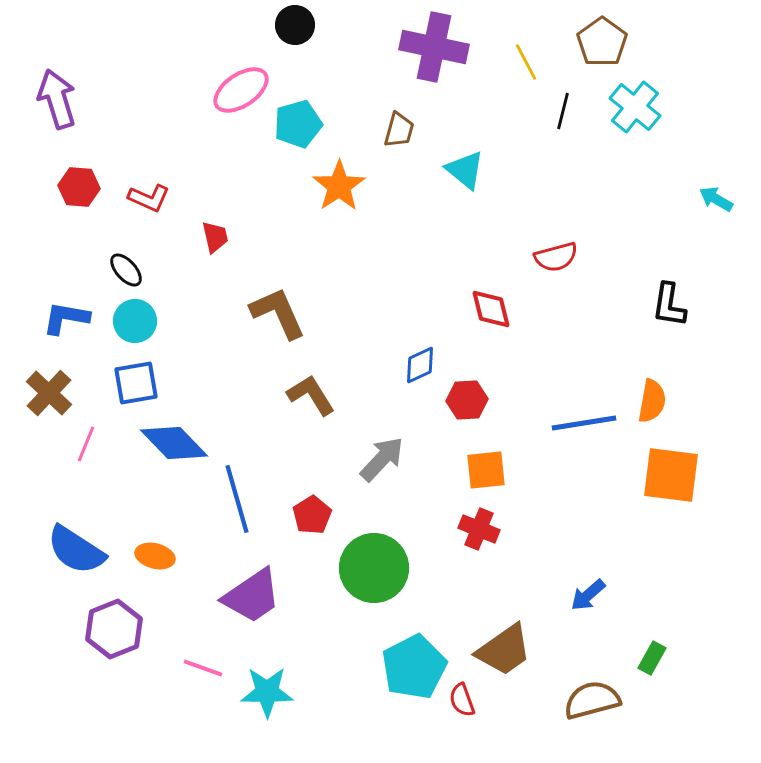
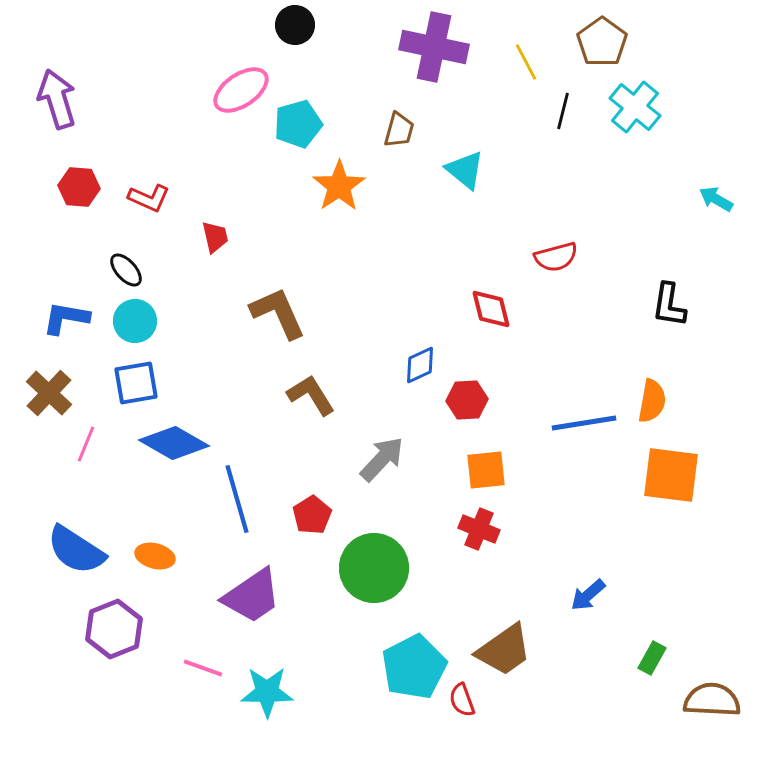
blue diamond at (174, 443): rotated 16 degrees counterclockwise
brown semicircle at (592, 700): moved 120 px right; rotated 18 degrees clockwise
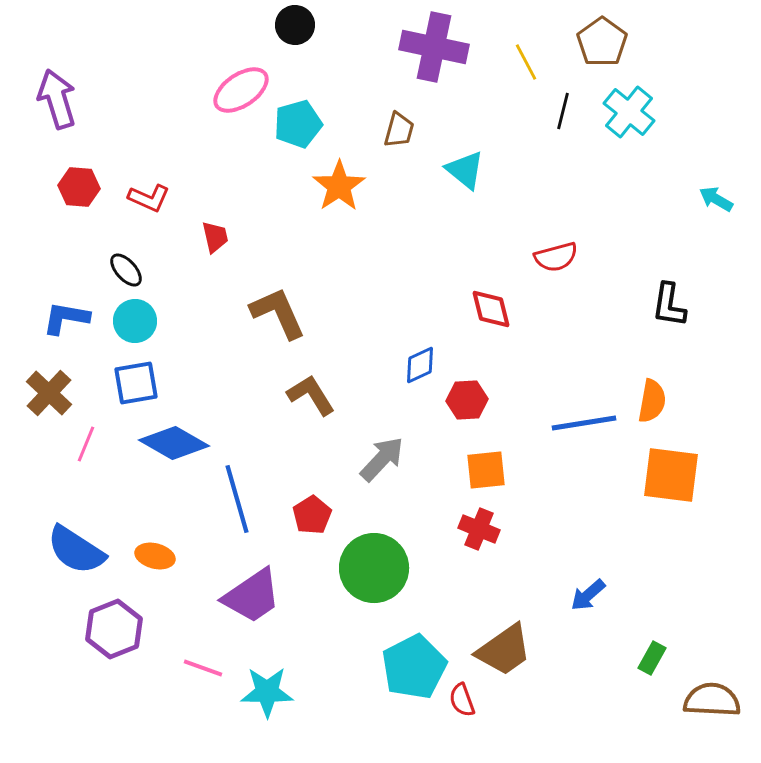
cyan cross at (635, 107): moved 6 px left, 5 px down
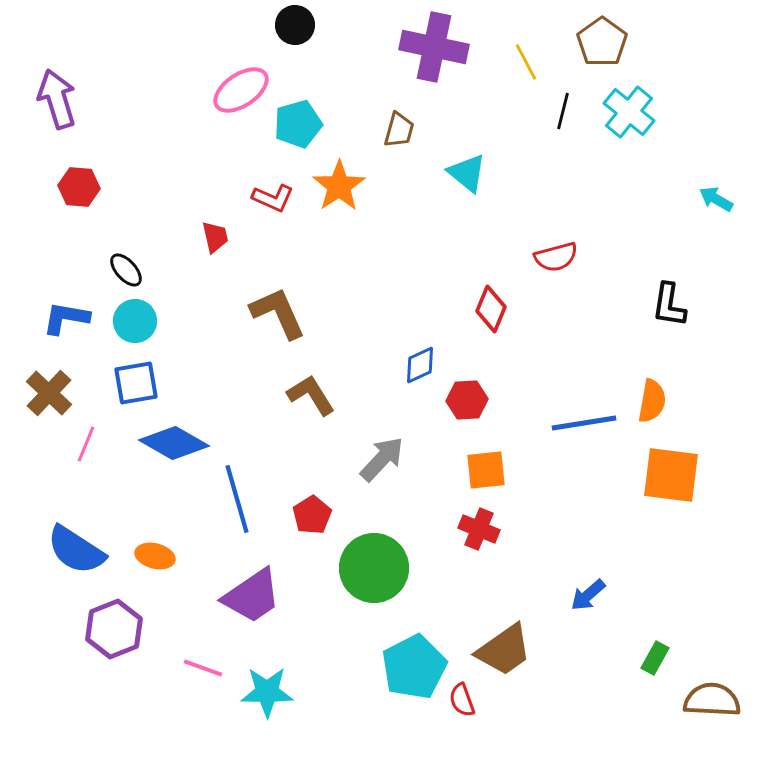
cyan triangle at (465, 170): moved 2 px right, 3 px down
red L-shape at (149, 198): moved 124 px right
red diamond at (491, 309): rotated 36 degrees clockwise
green rectangle at (652, 658): moved 3 px right
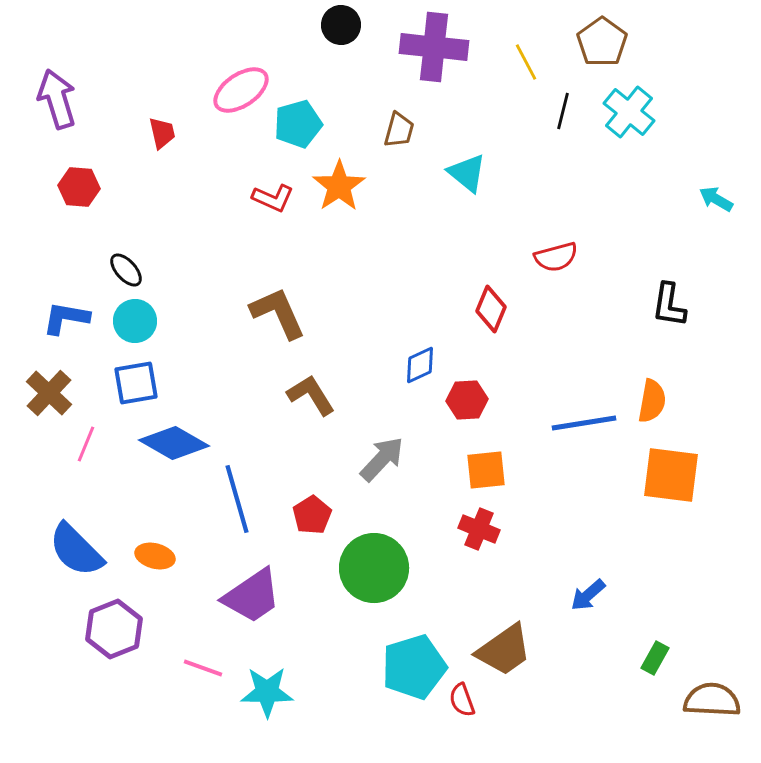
black circle at (295, 25): moved 46 px right
purple cross at (434, 47): rotated 6 degrees counterclockwise
red trapezoid at (215, 237): moved 53 px left, 104 px up
blue semicircle at (76, 550): rotated 12 degrees clockwise
cyan pentagon at (414, 667): rotated 10 degrees clockwise
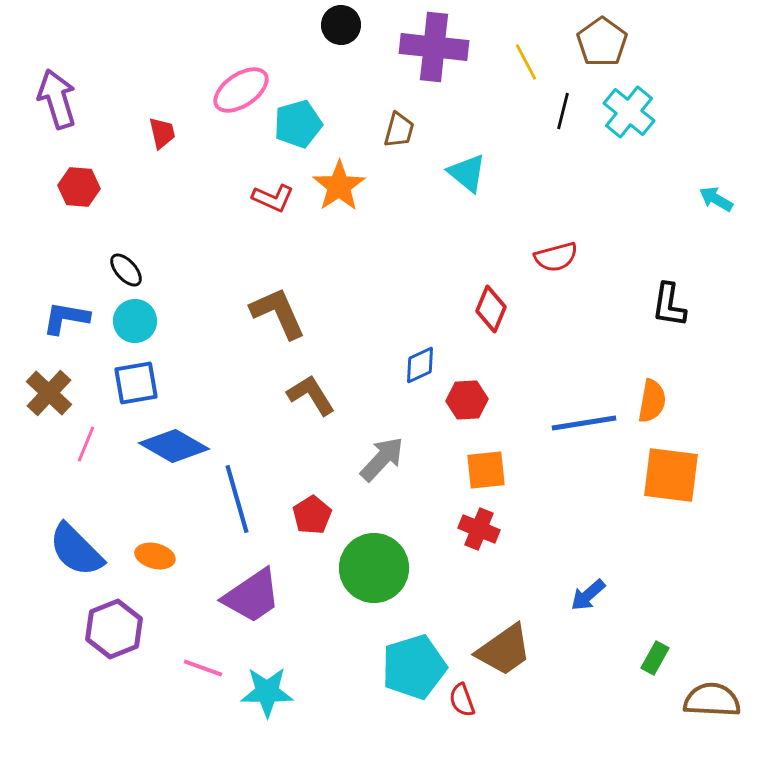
blue diamond at (174, 443): moved 3 px down
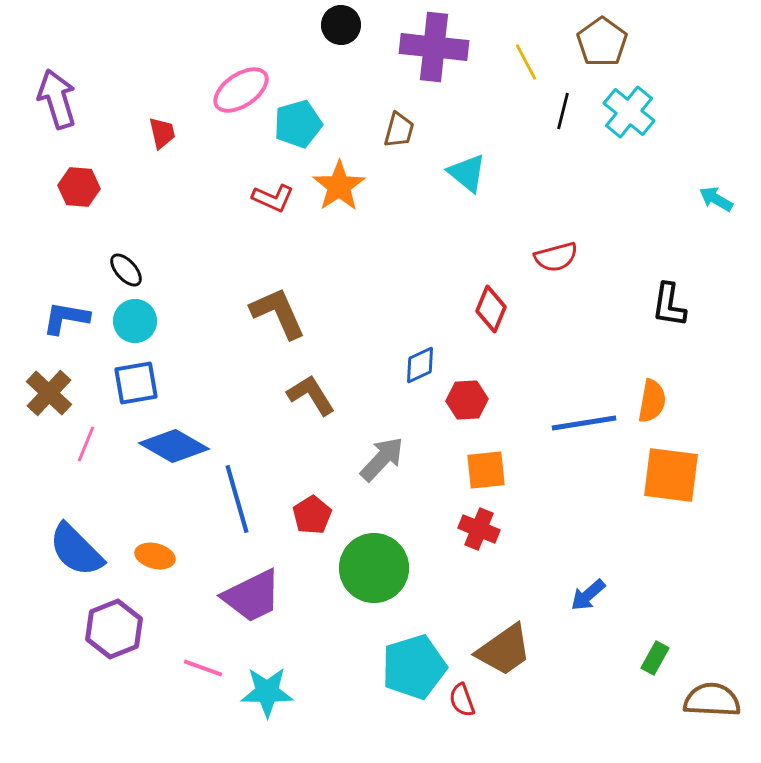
purple trapezoid at (252, 596): rotated 8 degrees clockwise
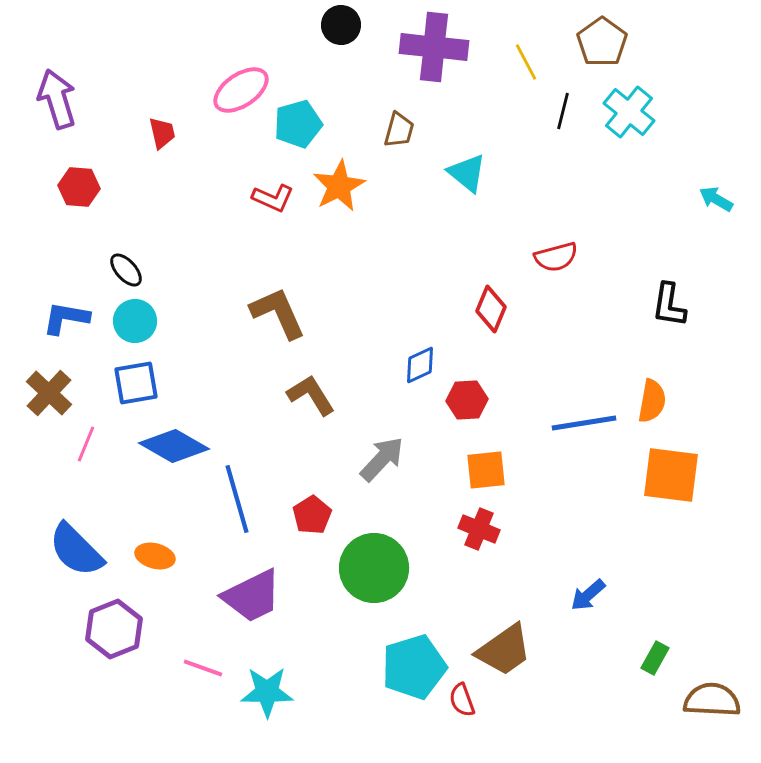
orange star at (339, 186): rotated 6 degrees clockwise
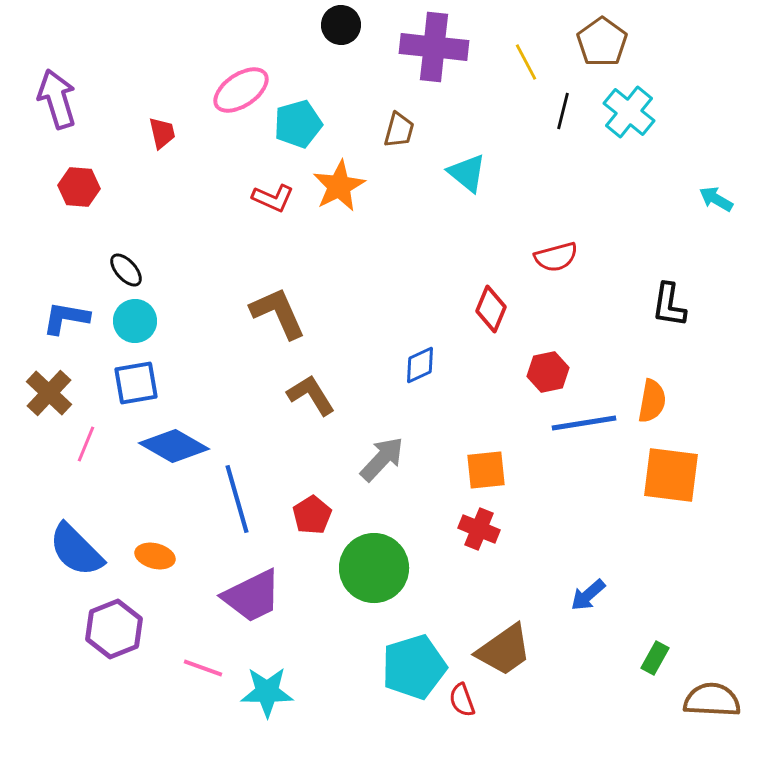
red hexagon at (467, 400): moved 81 px right, 28 px up; rotated 9 degrees counterclockwise
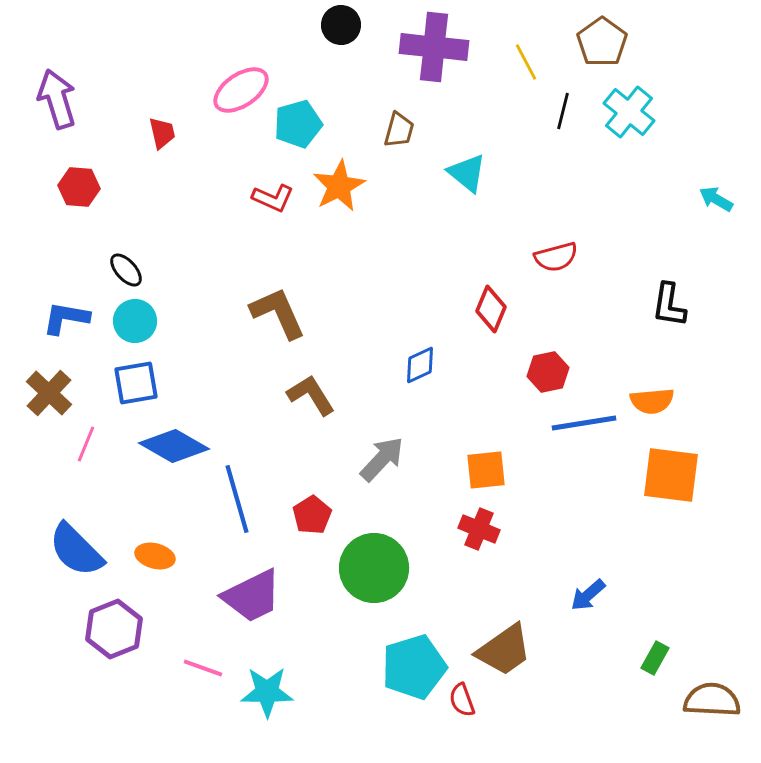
orange semicircle at (652, 401): rotated 75 degrees clockwise
